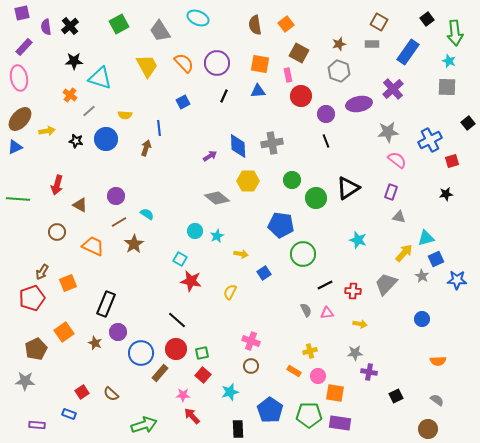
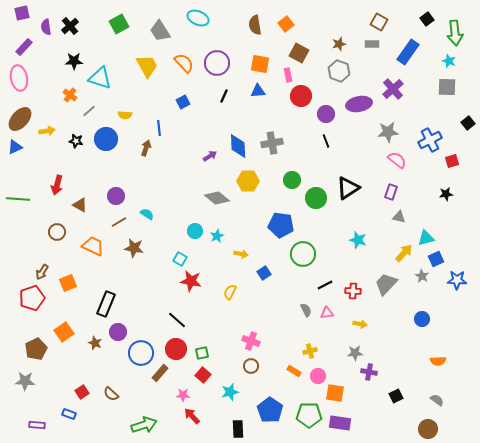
brown star at (134, 244): moved 4 px down; rotated 30 degrees counterclockwise
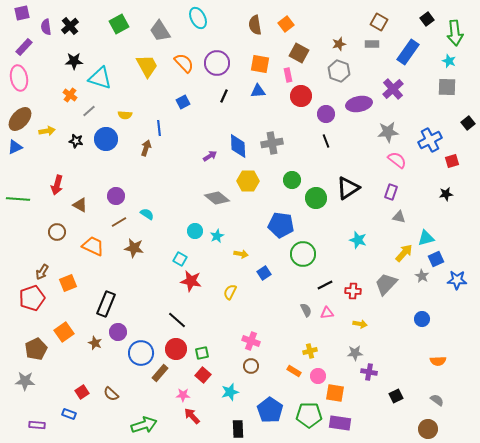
cyan ellipse at (198, 18): rotated 40 degrees clockwise
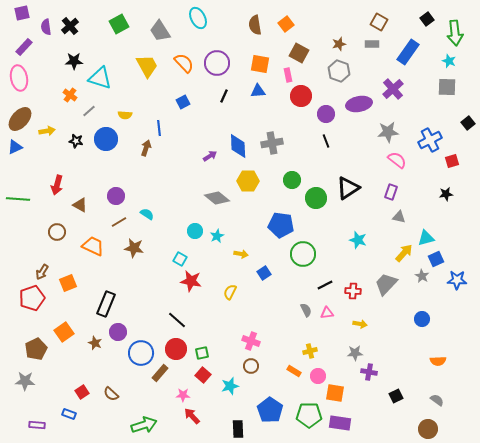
cyan star at (230, 392): moved 6 px up
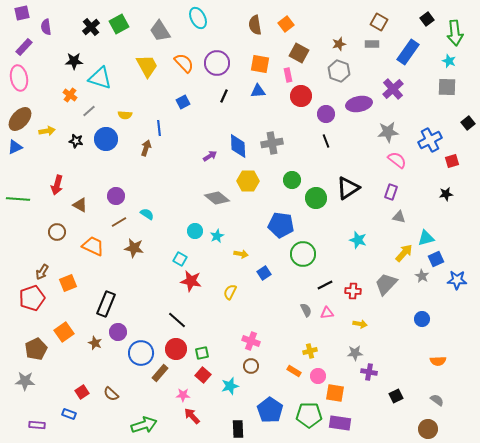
black cross at (70, 26): moved 21 px right, 1 px down
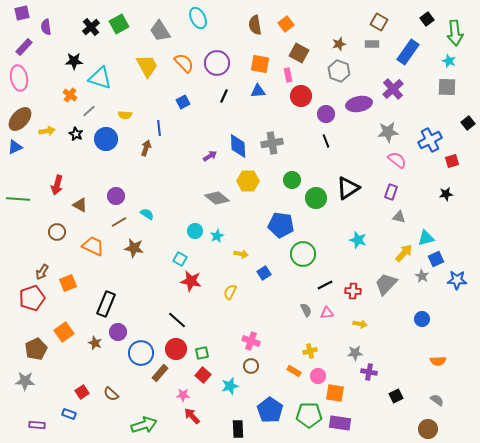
black star at (76, 141): moved 7 px up; rotated 16 degrees clockwise
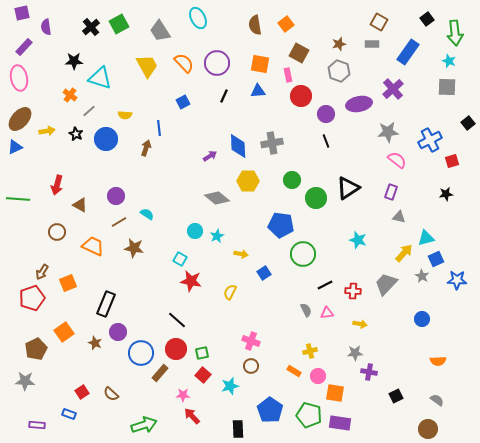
green pentagon at (309, 415): rotated 15 degrees clockwise
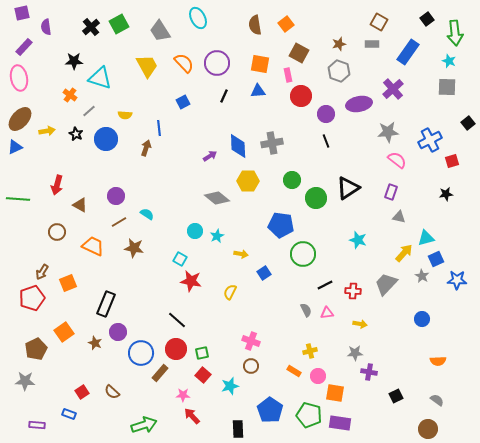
brown semicircle at (111, 394): moved 1 px right, 2 px up
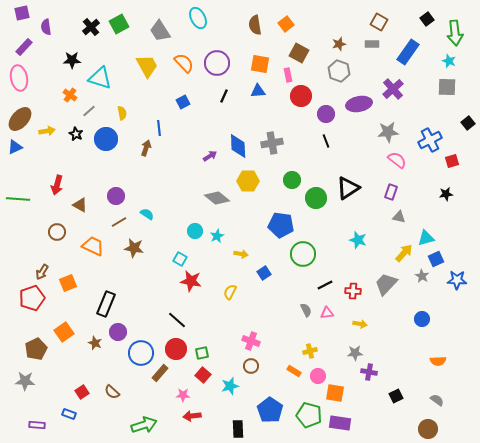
black star at (74, 61): moved 2 px left, 1 px up
yellow semicircle at (125, 115): moved 3 px left, 2 px up; rotated 104 degrees counterclockwise
red arrow at (192, 416): rotated 54 degrees counterclockwise
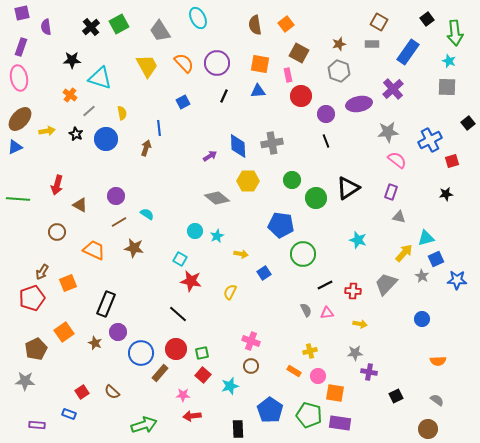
purple rectangle at (24, 47): moved 3 px left; rotated 24 degrees counterclockwise
orange trapezoid at (93, 246): moved 1 px right, 4 px down
black line at (177, 320): moved 1 px right, 6 px up
